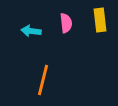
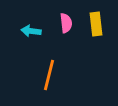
yellow rectangle: moved 4 px left, 4 px down
orange line: moved 6 px right, 5 px up
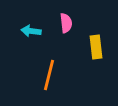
yellow rectangle: moved 23 px down
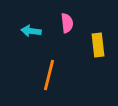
pink semicircle: moved 1 px right
yellow rectangle: moved 2 px right, 2 px up
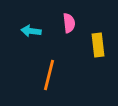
pink semicircle: moved 2 px right
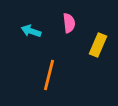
cyan arrow: rotated 12 degrees clockwise
yellow rectangle: rotated 30 degrees clockwise
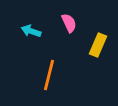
pink semicircle: rotated 18 degrees counterclockwise
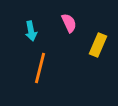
cyan arrow: rotated 120 degrees counterclockwise
orange line: moved 9 px left, 7 px up
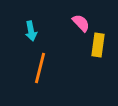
pink semicircle: moved 12 px right; rotated 18 degrees counterclockwise
yellow rectangle: rotated 15 degrees counterclockwise
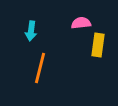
pink semicircle: rotated 54 degrees counterclockwise
cyan arrow: rotated 18 degrees clockwise
